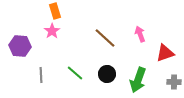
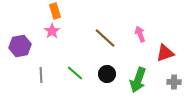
purple hexagon: rotated 15 degrees counterclockwise
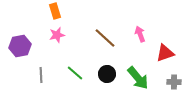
pink star: moved 5 px right, 4 px down; rotated 21 degrees clockwise
green arrow: moved 2 px up; rotated 60 degrees counterclockwise
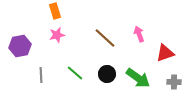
pink arrow: moved 1 px left
green arrow: rotated 15 degrees counterclockwise
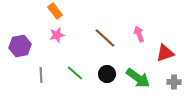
orange rectangle: rotated 21 degrees counterclockwise
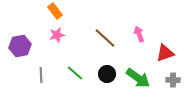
gray cross: moved 1 px left, 2 px up
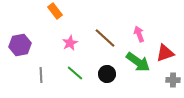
pink star: moved 13 px right, 8 px down; rotated 14 degrees counterclockwise
purple hexagon: moved 1 px up
green arrow: moved 16 px up
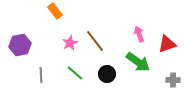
brown line: moved 10 px left, 3 px down; rotated 10 degrees clockwise
red triangle: moved 2 px right, 9 px up
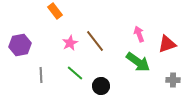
black circle: moved 6 px left, 12 px down
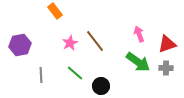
gray cross: moved 7 px left, 12 px up
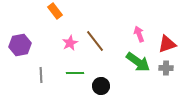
green line: rotated 42 degrees counterclockwise
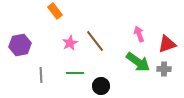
gray cross: moved 2 px left, 1 px down
